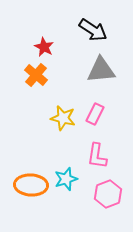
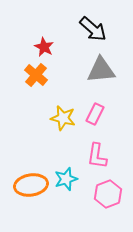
black arrow: moved 1 px up; rotated 8 degrees clockwise
orange ellipse: rotated 12 degrees counterclockwise
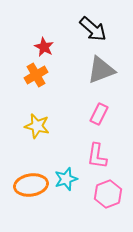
gray triangle: rotated 16 degrees counterclockwise
orange cross: rotated 20 degrees clockwise
pink rectangle: moved 4 px right
yellow star: moved 26 px left, 8 px down
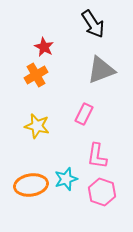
black arrow: moved 5 px up; rotated 16 degrees clockwise
pink rectangle: moved 15 px left
pink hexagon: moved 6 px left, 2 px up; rotated 20 degrees counterclockwise
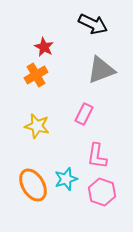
black arrow: rotated 32 degrees counterclockwise
orange ellipse: moved 2 px right; rotated 68 degrees clockwise
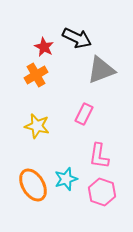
black arrow: moved 16 px left, 14 px down
pink L-shape: moved 2 px right
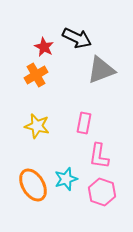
pink rectangle: moved 9 px down; rotated 15 degrees counterclockwise
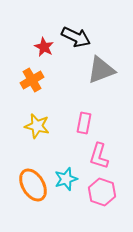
black arrow: moved 1 px left, 1 px up
orange cross: moved 4 px left, 5 px down
pink L-shape: rotated 8 degrees clockwise
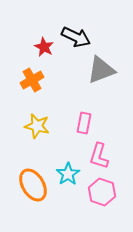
cyan star: moved 2 px right, 5 px up; rotated 15 degrees counterclockwise
